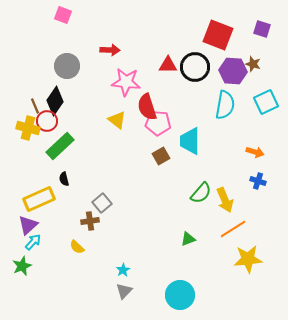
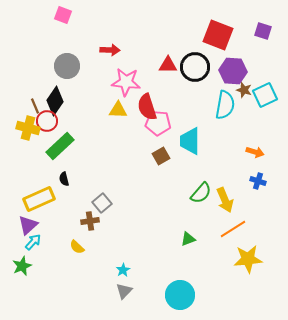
purple square: moved 1 px right, 2 px down
brown star: moved 9 px left, 26 px down
cyan square: moved 1 px left, 7 px up
yellow triangle: moved 1 px right, 10 px up; rotated 36 degrees counterclockwise
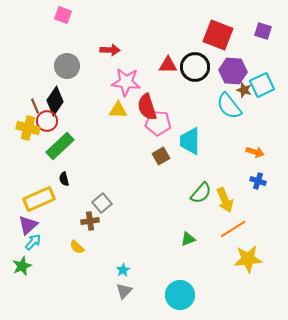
cyan square: moved 3 px left, 10 px up
cyan semicircle: moved 4 px right, 1 px down; rotated 132 degrees clockwise
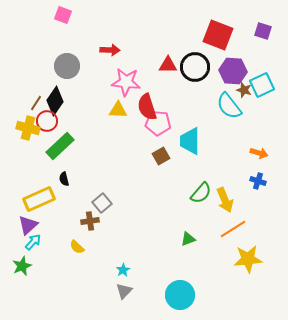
brown line: moved 1 px right, 3 px up; rotated 56 degrees clockwise
orange arrow: moved 4 px right, 1 px down
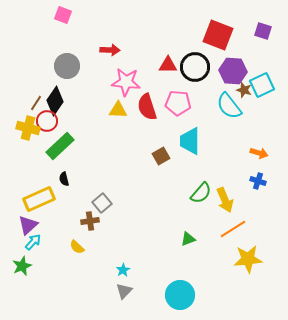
pink pentagon: moved 20 px right, 20 px up
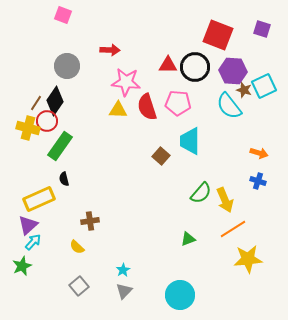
purple square: moved 1 px left, 2 px up
cyan square: moved 2 px right, 1 px down
green rectangle: rotated 12 degrees counterclockwise
brown square: rotated 18 degrees counterclockwise
gray square: moved 23 px left, 83 px down
